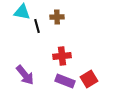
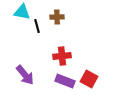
red square: rotated 30 degrees counterclockwise
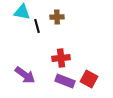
red cross: moved 1 px left, 2 px down
purple arrow: rotated 15 degrees counterclockwise
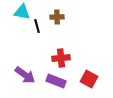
purple rectangle: moved 9 px left
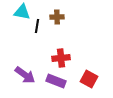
black line: rotated 24 degrees clockwise
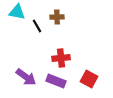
cyan triangle: moved 5 px left
black line: rotated 40 degrees counterclockwise
purple arrow: moved 1 px right, 2 px down
